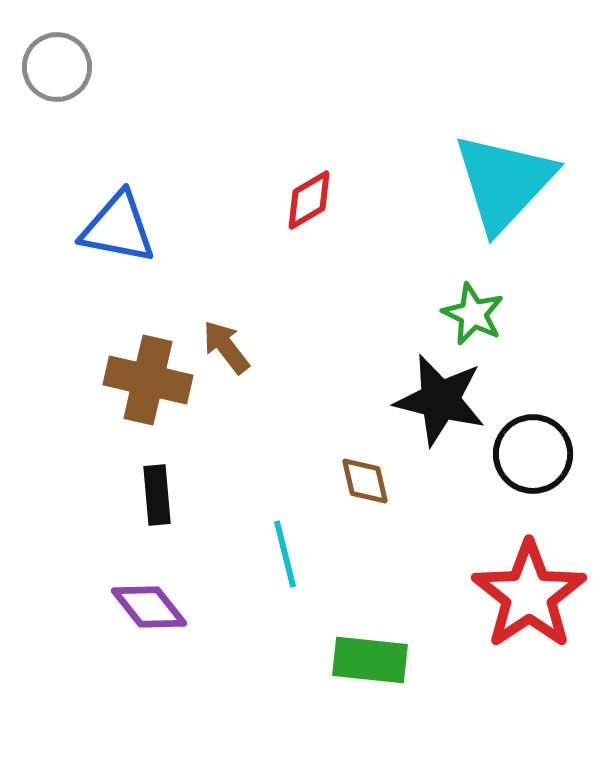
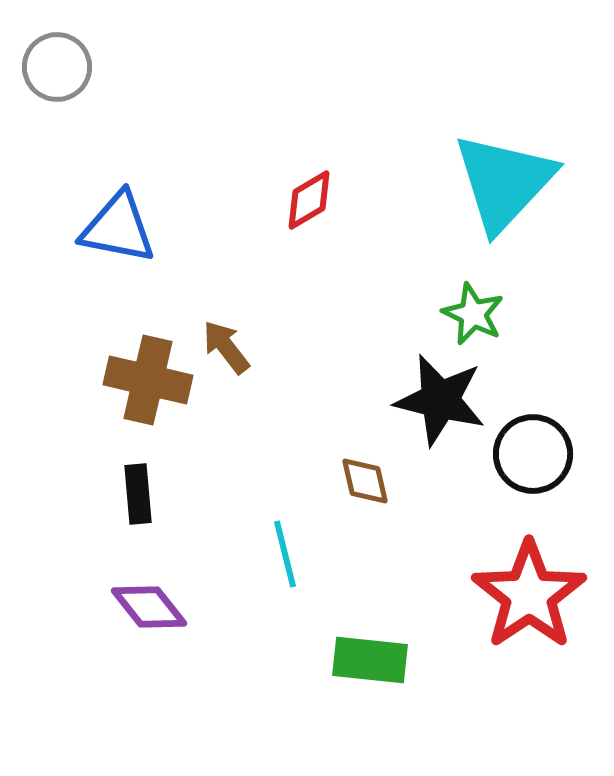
black rectangle: moved 19 px left, 1 px up
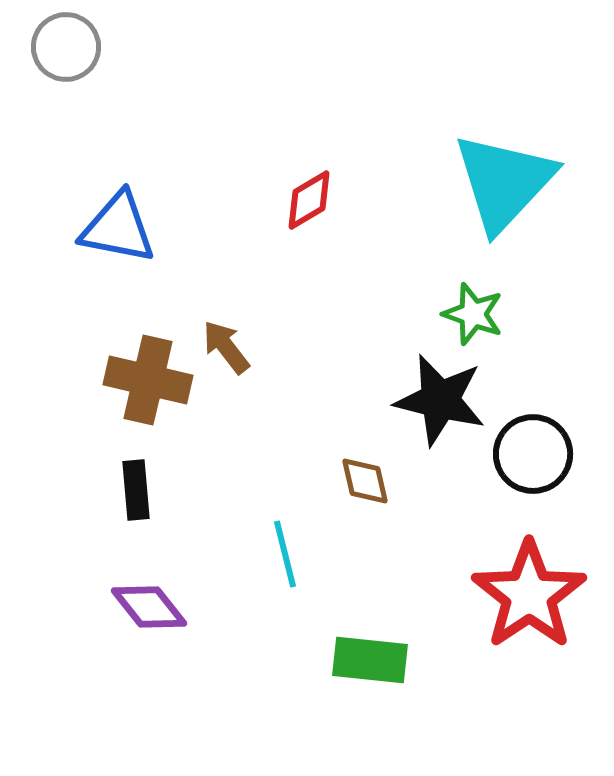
gray circle: moved 9 px right, 20 px up
green star: rotated 6 degrees counterclockwise
black rectangle: moved 2 px left, 4 px up
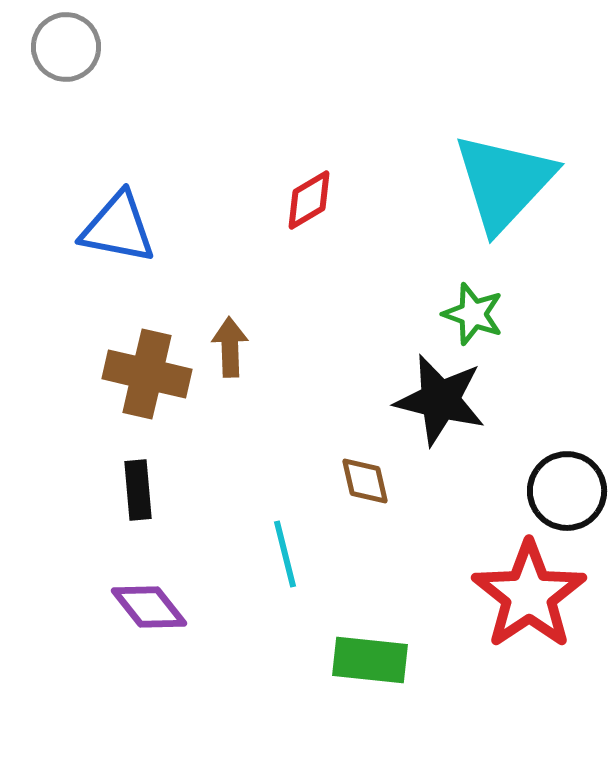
brown arrow: moved 4 px right; rotated 36 degrees clockwise
brown cross: moved 1 px left, 6 px up
black circle: moved 34 px right, 37 px down
black rectangle: moved 2 px right
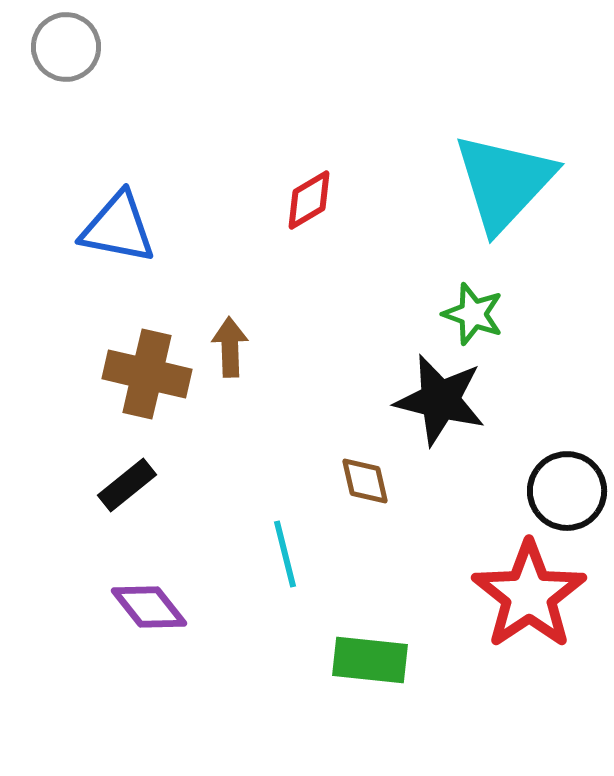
black rectangle: moved 11 px left, 5 px up; rotated 56 degrees clockwise
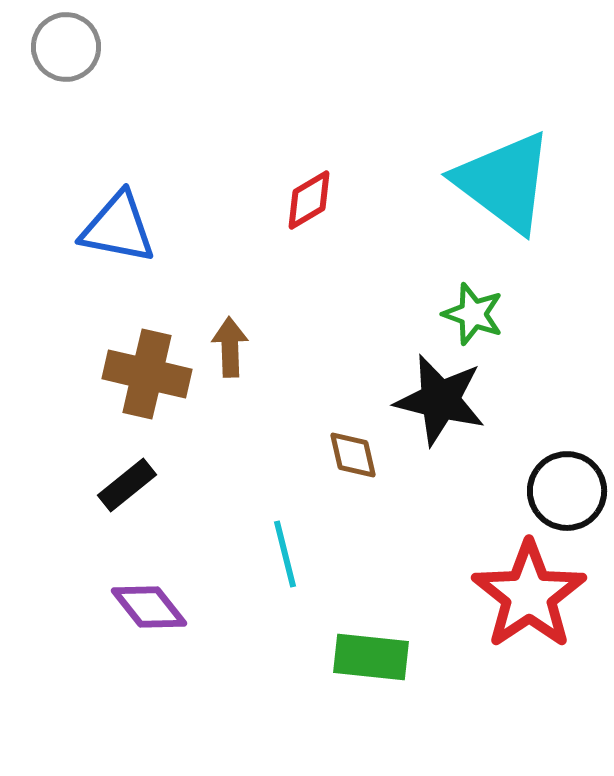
cyan triangle: rotated 36 degrees counterclockwise
brown diamond: moved 12 px left, 26 px up
green rectangle: moved 1 px right, 3 px up
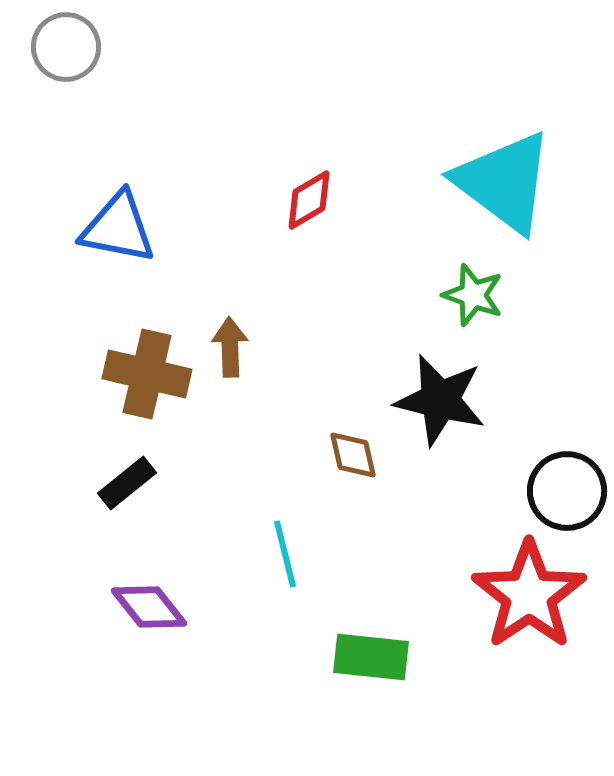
green star: moved 19 px up
black rectangle: moved 2 px up
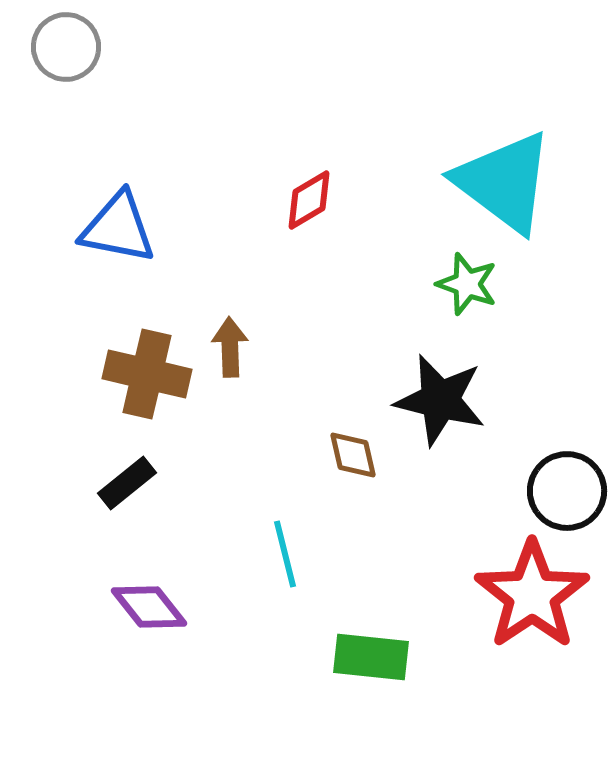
green star: moved 6 px left, 11 px up
red star: moved 3 px right
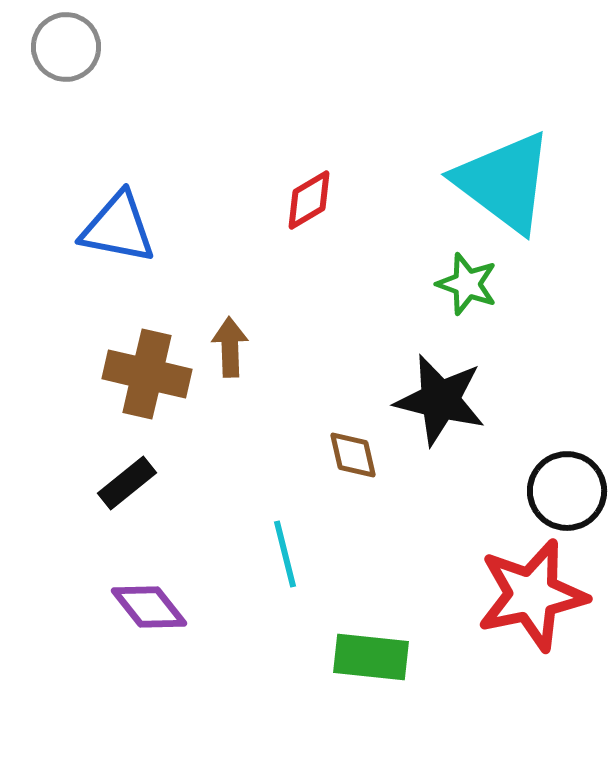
red star: rotated 22 degrees clockwise
